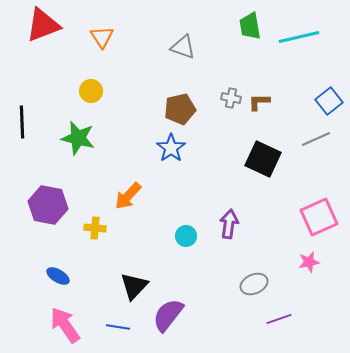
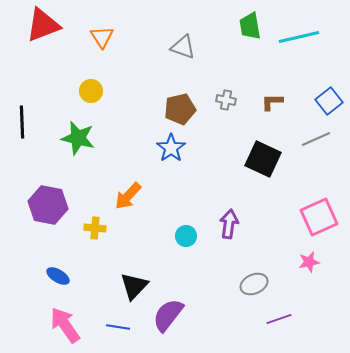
gray cross: moved 5 px left, 2 px down
brown L-shape: moved 13 px right
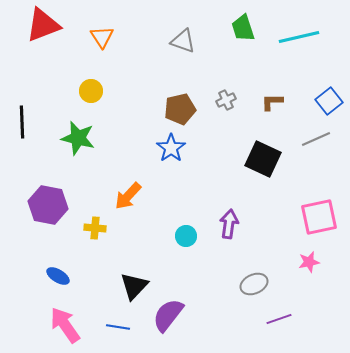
green trapezoid: moved 7 px left, 2 px down; rotated 8 degrees counterclockwise
gray triangle: moved 6 px up
gray cross: rotated 36 degrees counterclockwise
pink square: rotated 12 degrees clockwise
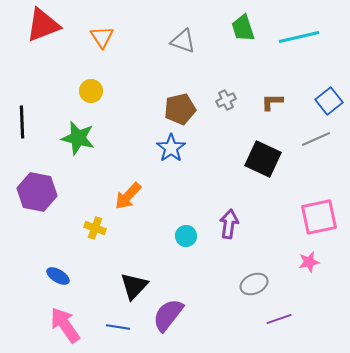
purple hexagon: moved 11 px left, 13 px up
yellow cross: rotated 15 degrees clockwise
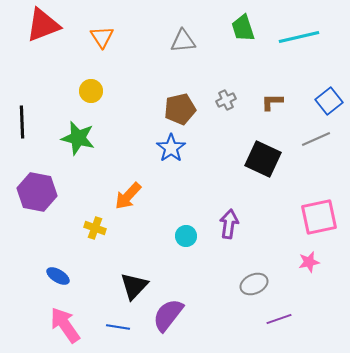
gray triangle: rotated 24 degrees counterclockwise
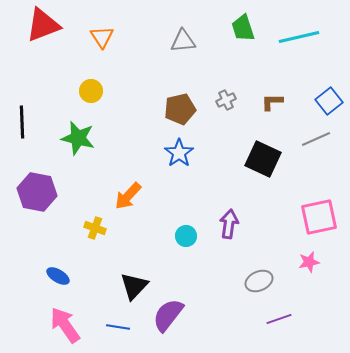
blue star: moved 8 px right, 5 px down
gray ellipse: moved 5 px right, 3 px up
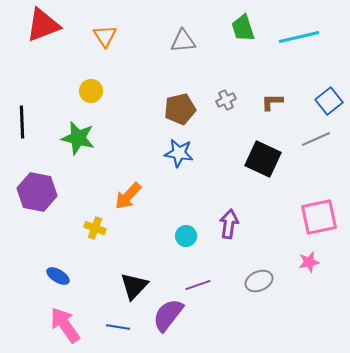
orange triangle: moved 3 px right, 1 px up
blue star: rotated 28 degrees counterclockwise
purple line: moved 81 px left, 34 px up
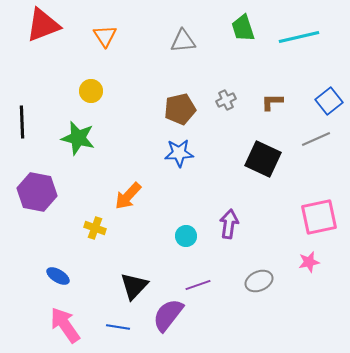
blue star: rotated 12 degrees counterclockwise
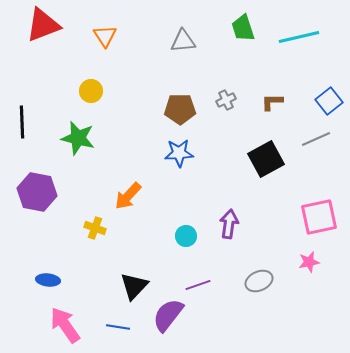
brown pentagon: rotated 12 degrees clockwise
black square: moved 3 px right; rotated 36 degrees clockwise
blue ellipse: moved 10 px left, 4 px down; rotated 25 degrees counterclockwise
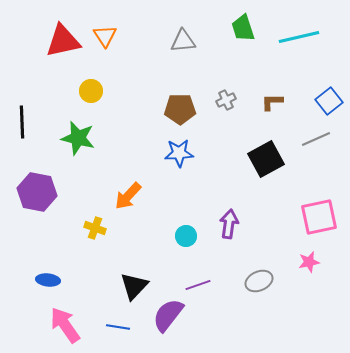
red triangle: moved 20 px right, 16 px down; rotated 9 degrees clockwise
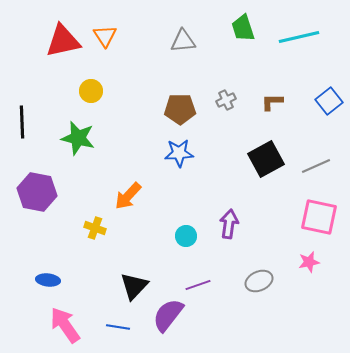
gray line: moved 27 px down
pink square: rotated 24 degrees clockwise
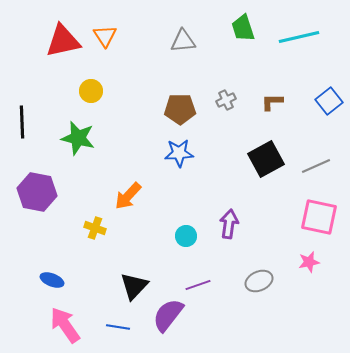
blue ellipse: moved 4 px right; rotated 15 degrees clockwise
